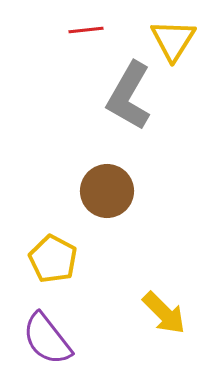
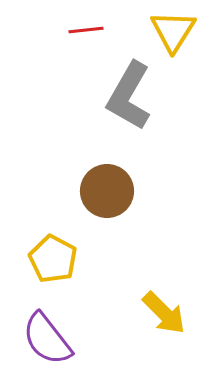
yellow triangle: moved 9 px up
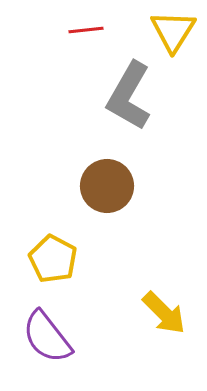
brown circle: moved 5 px up
purple semicircle: moved 2 px up
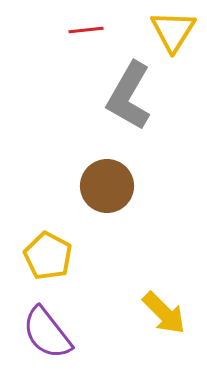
yellow pentagon: moved 5 px left, 3 px up
purple semicircle: moved 4 px up
